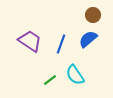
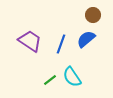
blue semicircle: moved 2 px left
cyan semicircle: moved 3 px left, 2 px down
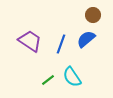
green line: moved 2 px left
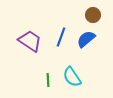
blue line: moved 7 px up
green line: rotated 56 degrees counterclockwise
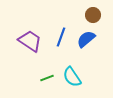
green line: moved 1 px left, 2 px up; rotated 72 degrees clockwise
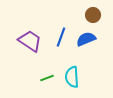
blue semicircle: rotated 18 degrees clockwise
cyan semicircle: rotated 30 degrees clockwise
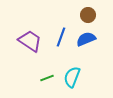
brown circle: moved 5 px left
cyan semicircle: rotated 25 degrees clockwise
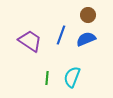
blue line: moved 2 px up
green line: rotated 64 degrees counterclockwise
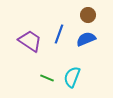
blue line: moved 2 px left, 1 px up
green line: rotated 72 degrees counterclockwise
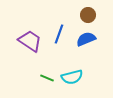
cyan semicircle: rotated 125 degrees counterclockwise
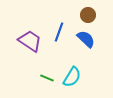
blue line: moved 2 px up
blue semicircle: rotated 66 degrees clockwise
cyan semicircle: rotated 45 degrees counterclockwise
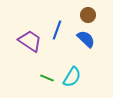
blue line: moved 2 px left, 2 px up
